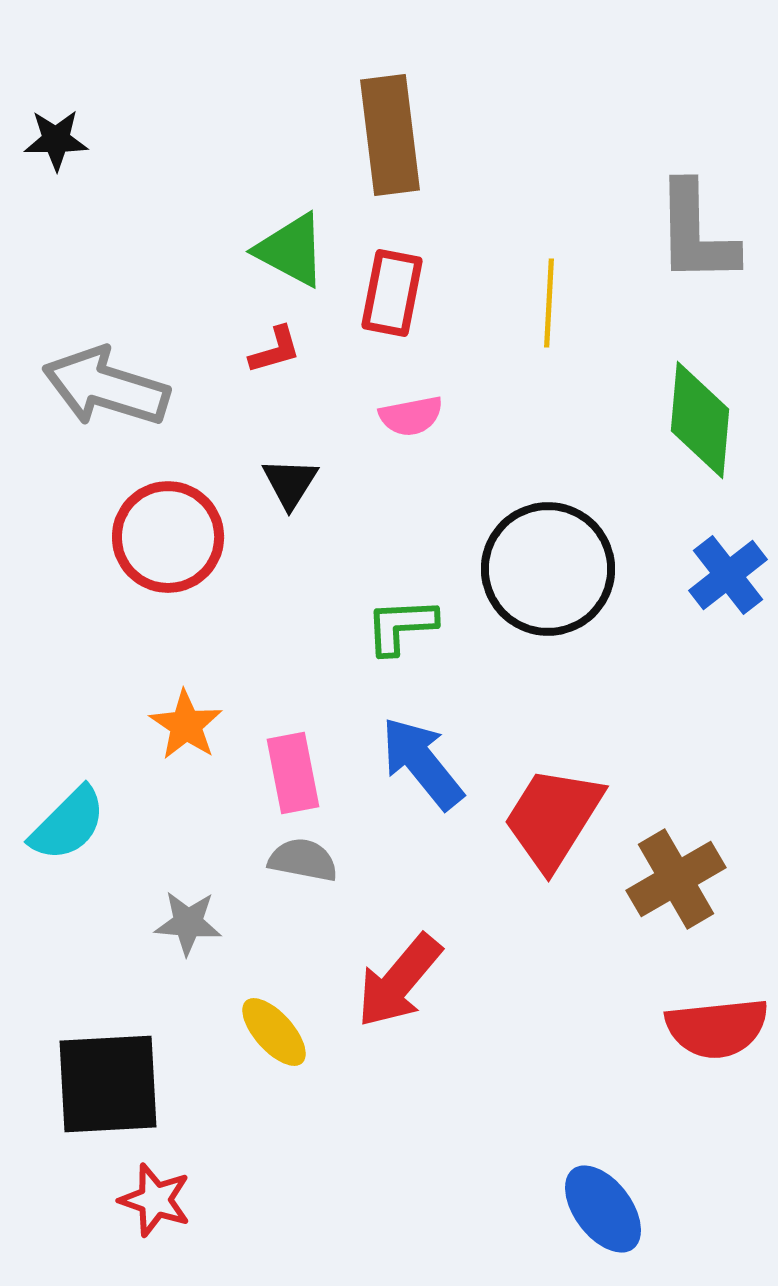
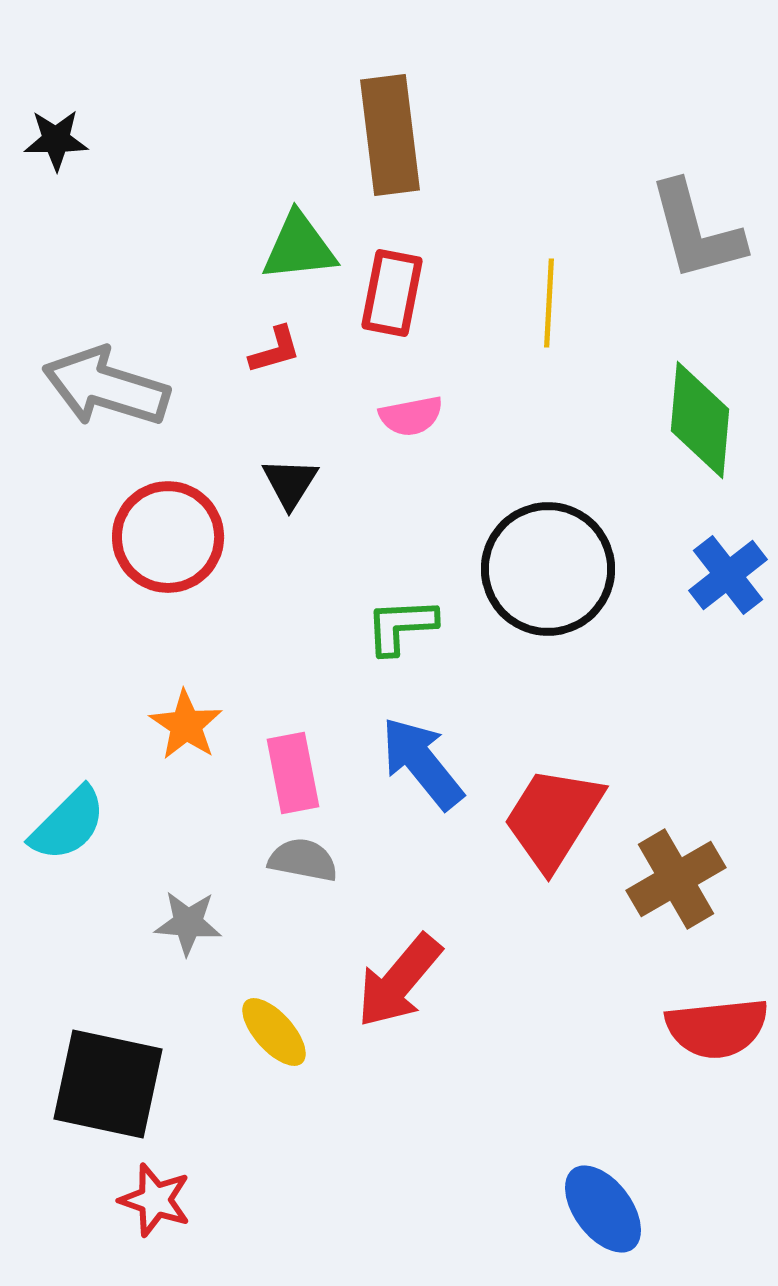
gray L-shape: moved 2 px up; rotated 14 degrees counterclockwise
green triangle: moved 8 px right, 3 px up; rotated 34 degrees counterclockwise
black square: rotated 15 degrees clockwise
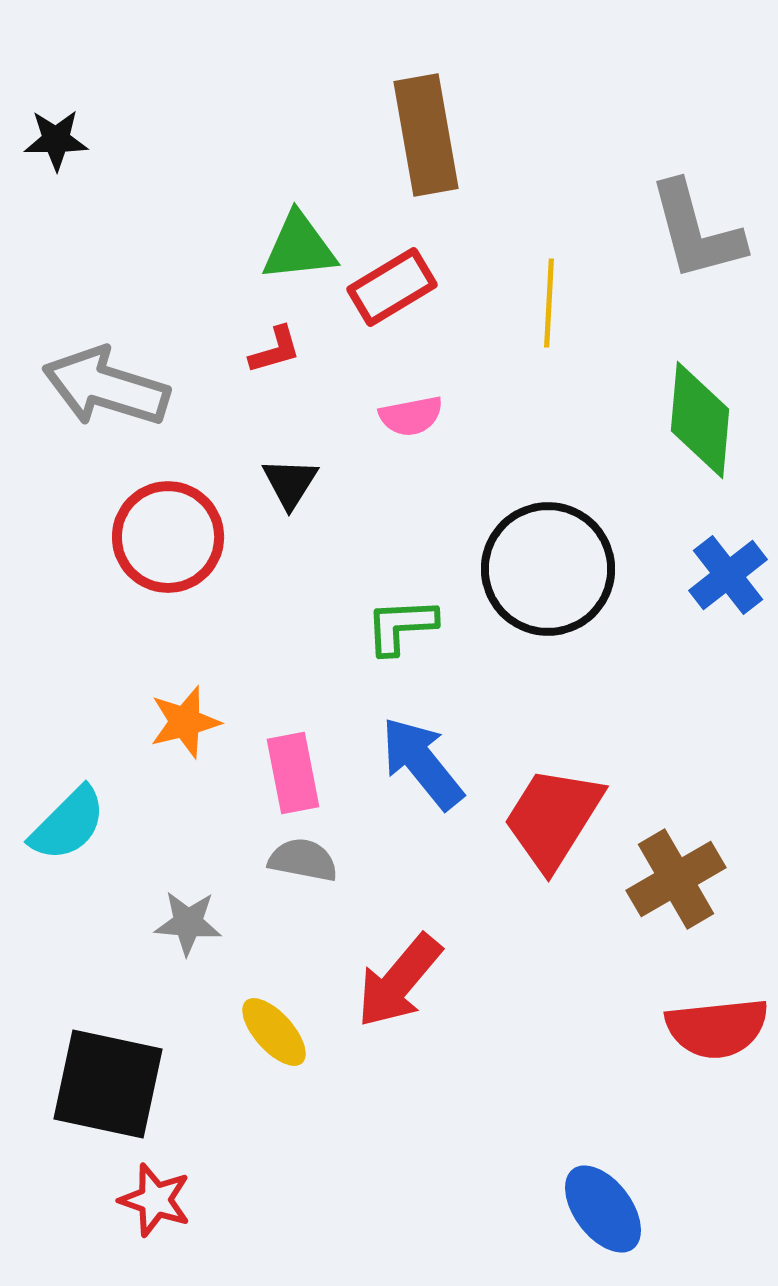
brown rectangle: moved 36 px right; rotated 3 degrees counterclockwise
red rectangle: moved 6 px up; rotated 48 degrees clockwise
orange star: moved 1 px left, 3 px up; rotated 24 degrees clockwise
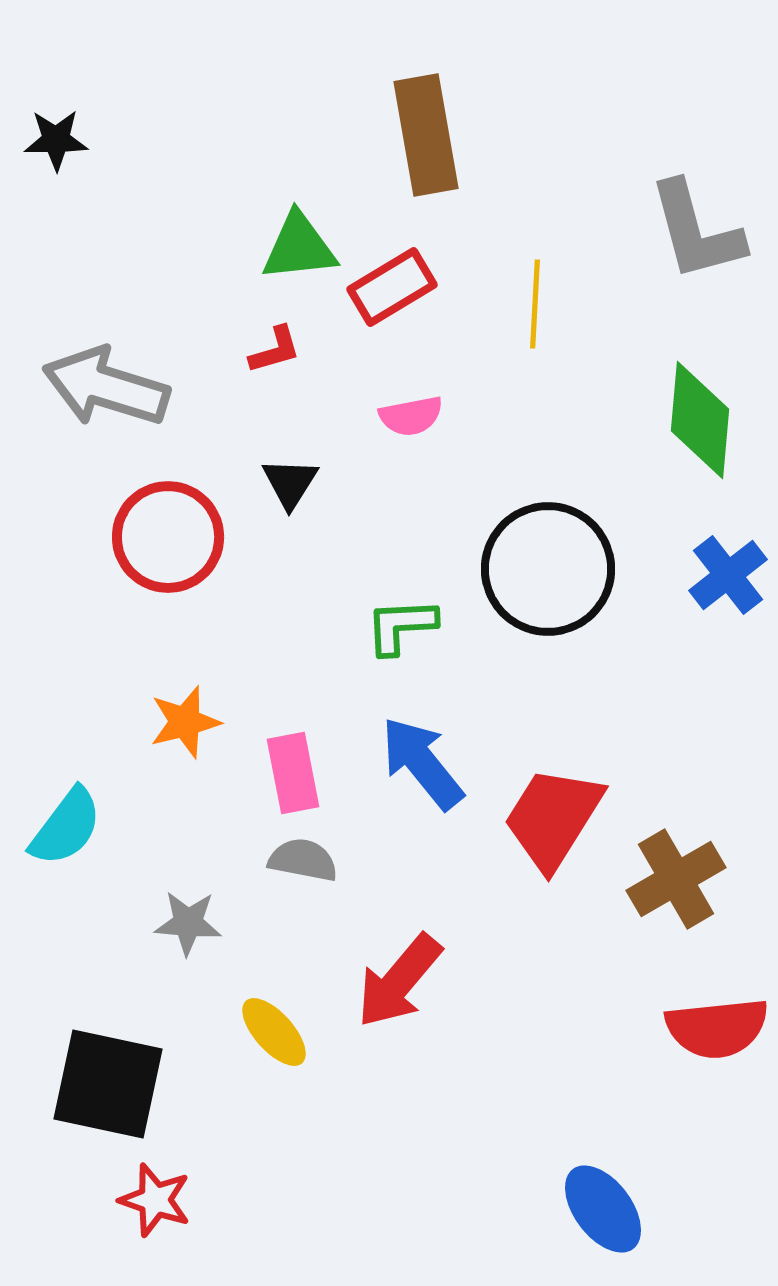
yellow line: moved 14 px left, 1 px down
cyan semicircle: moved 2 px left, 3 px down; rotated 8 degrees counterclockwise
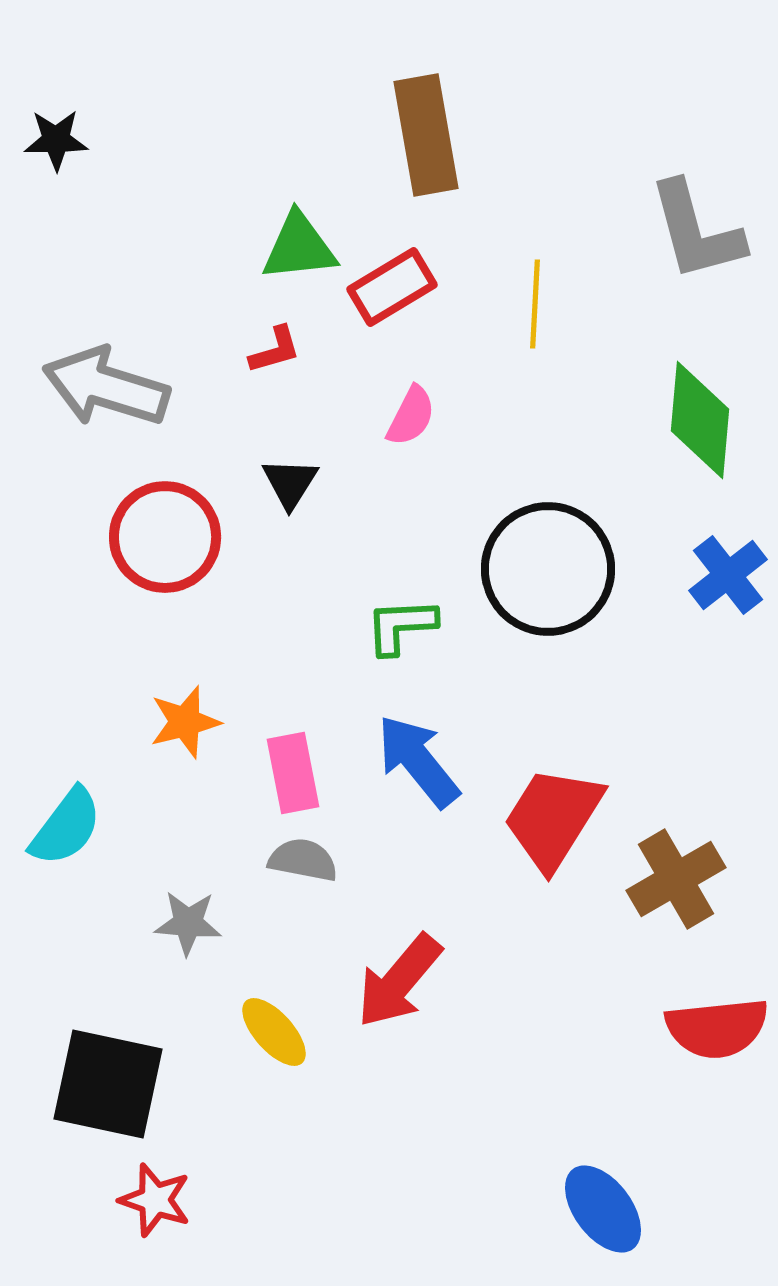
pink semicircle: rotated 52 degrees counterclockwise
red circle: moved 3 px left
blue arrow: moved 4 px left, 2 px up
